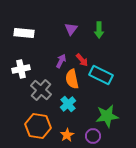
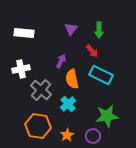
red arrow: moved 10 px right, 9 px up
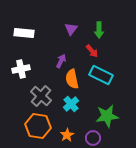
gray cross: moved 6 px down
cyan cross: moved 3 px right
purple circle: moved 2 px down
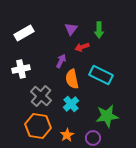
white rectangle: rotated 36 degrees counterclockwise
red arrow: moved 10 px left, 4 px up; rotated 112 degrees clockwise
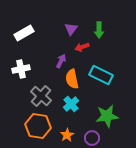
purple circle: moved 1 px left
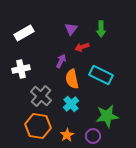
green arrow: moved 2 px right, 1 px up
purple circle: moved 1 px right, 2 px up
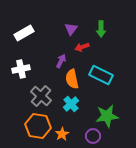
orange star: moved 5 px left, 1 px up
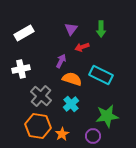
orange semicircle: rotated 120 degrees clockwise
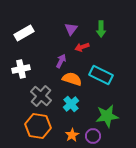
orange star: moved 10 px right, 1 px down
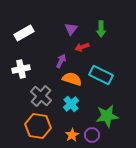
purple circle: moved 1 px left, 1 px up
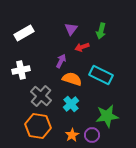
green arrow: moved 2 px down; rotated 14 degrees clockwise
white cross: moved 1 px down
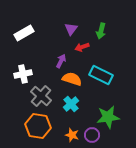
white cross: moved 2 px right, 4 px down
green star: moved 1 px right, 1 px down
orange star: rotated 24 degrees counterclockwise
